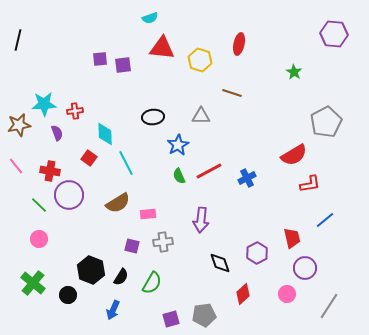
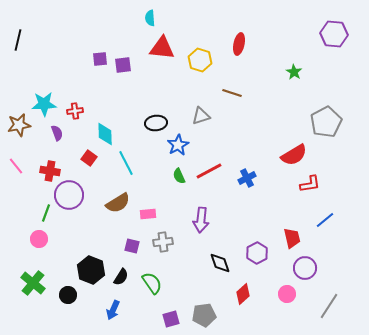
cyan semicircle at (150, 18): rotated 105 degrees clockwise
gray triangle at (201, 116): rotated 18 degrees counterclockwise
black ellipse at (153, 117): moved 3 px right, 6 px down
green line at (39, 205): moved 7 px right, 8 px down; rotated 66 degrees clockwise
green semicircle at (152, 283): rotated 65 degrees counterclockwise
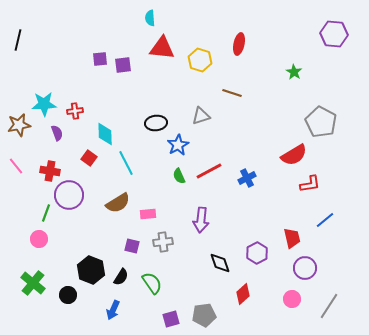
gray pentagon at (326, 122): moved 5 px left; rotated 16 degrees counterclockwise
pink circle at (287, 294): moved 5 px right, 5 px down
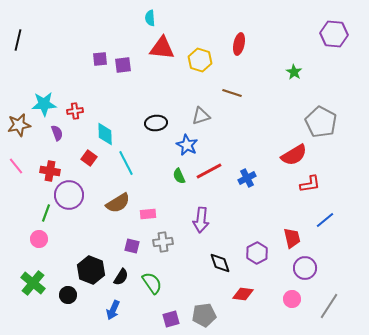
blue star at (178, 145): moved 9 px right; rotated 15 degrees counterclockwise
red diamond at (243, 294): rotated 50 degrees clockwise
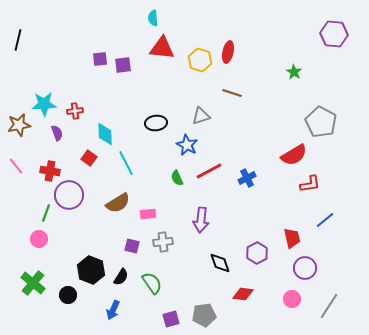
cyan semicircle at (150, 18): moved 3 px right
red ellipse at (239, 44): moved 11 px left, 8 px down
green semicircle at (179, 176): moved 2 px left, 2 px down
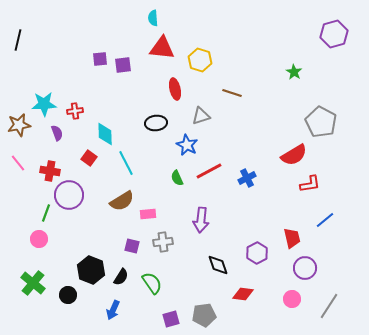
purple hexagon at (334, 34): rotated 20 degrees counterclockwise
red ellipse at (228, 52): moved 53 px left, 37 px down; rotated 25 degrees counterclockwise
pink line at (16, 166): moved 2 px right, 3 px up
brown semicircle at (118, 203): moved 4 px right, 2 px up
black diamond at (220, 263): moved 2 px left, 2 px down
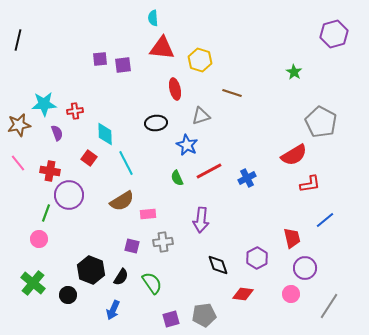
purple hexagon at (257, 253): moved 5 px down
pink circle at (292, 299): moved 1 px left, 5 px up
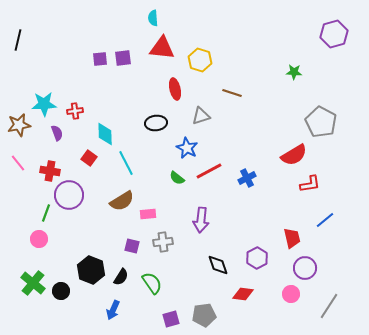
purple square at (123, 65): moved 7 px up
green star at (294, 72): rotated 28 degrees counterclockwise
blue star at (187, 145): moved 3 px down
green semicircle at (177, 178): rotated 28 degrees counterclockwise
black circle at (68, 295): moved 7 px left, 4 px up
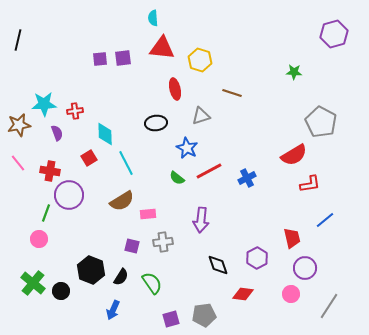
red square at (89, 158): rotated 21 degrees clockwise
